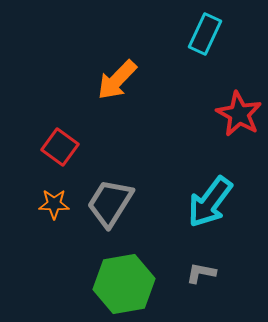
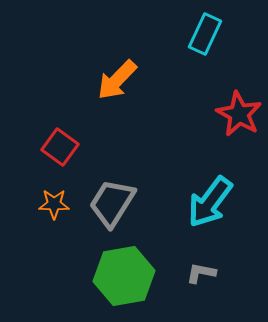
gray trapezoid: moved 2 px right
green hexagon: moved 8 px up
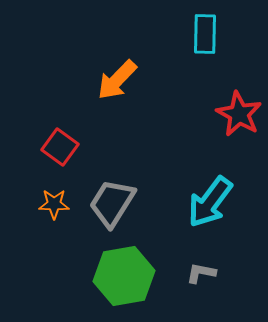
cyan rectangle: rotated 24 degrees counterclockwise
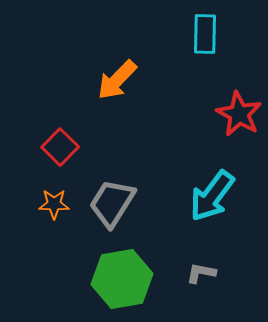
red square: rotated 9 degrees clockwise
cyan arrow: moved 2 px right, 6 px up
green hexagon: moved 2 px left, 3 px down
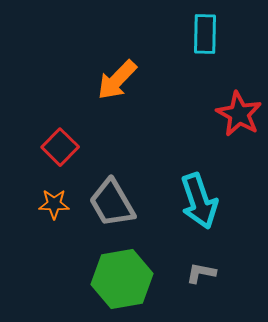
cyan arrow: moved 13 px left, 5 px down; rotated 56 degrees counterclockwise
gray trapezoid: rotated 62 degrees counterclockwise
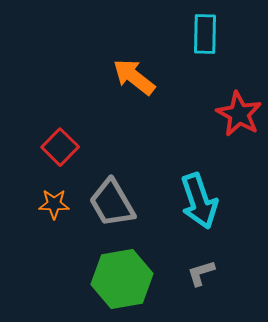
orange arrow: moved 17 px right, 3 px up; rotated 84 degrees clockwise
gray L-shape: rotated 28 degrees counterclockwise
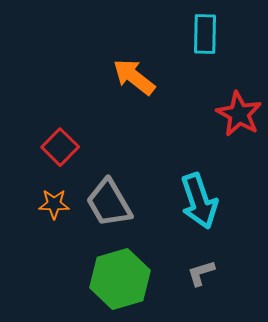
gray trapezoid: moved 3 px left
green hexagon: moved 2 px left; rotated 6 degrees counterclockwise
